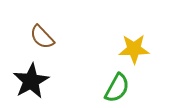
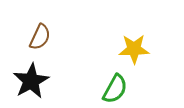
brown semicircle: moved 2 px left; rotated 112 degrees counterclockwise
green semicircle: moved 2 px left, 1 px down
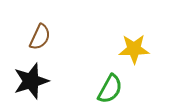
black star: rotated 12 degrees clockwise
green semicircle: moved 5 px left
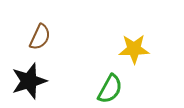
black star: moved 2 px left
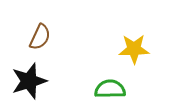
green semicircle: rotated 120 degrees counterclockwise
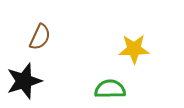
black star: moved 5 px left
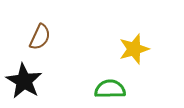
yellow star: rotated 16 degrees counterclockwise
black star: rotated 24 degrees counterclockwise
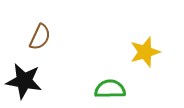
yellow star: moved 11 px right, 3 px down
black star: rotated 21 degrees counterclockwise
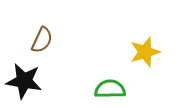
brown semicircle: moved 2 px right, 3 px down
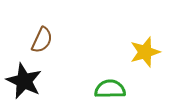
black star: rotated 15 degrees clockwise
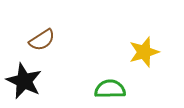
brown semicircle: rotated 32 degrees clockwise
yellow star: moved 1 px left
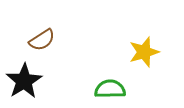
black star: rotated 15 degrees clockwise
